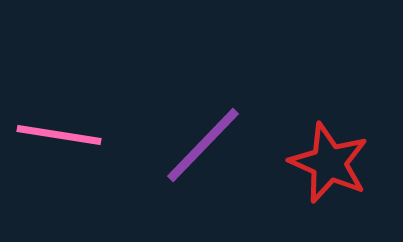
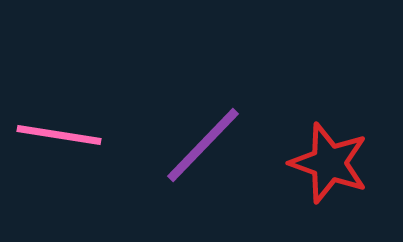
red star: rotated 4 degrees counterclockwise
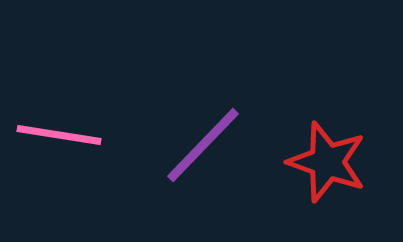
red star: moved 2 px left, 1 px up
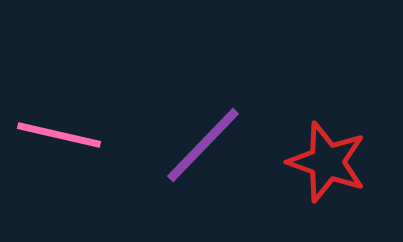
pink line: rotated 4 degrees clockwise
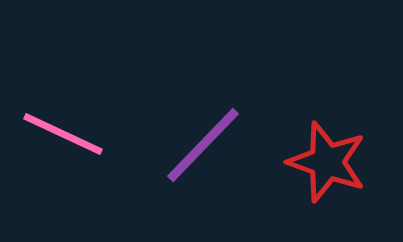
pink line: moved 4 px right, 1 px up; rotated 12 degrees clockwise
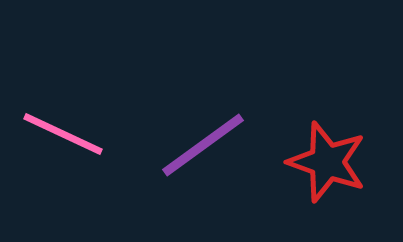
purple line: rotated 10 degrees clockwise
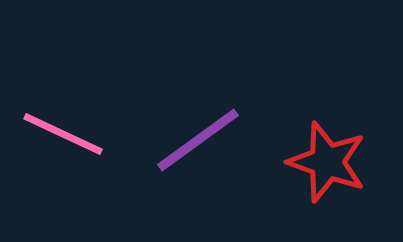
purple line: moved 5 px left, 5 px up
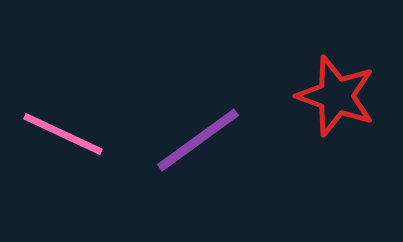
red star: moved 9 px right, 66 px up
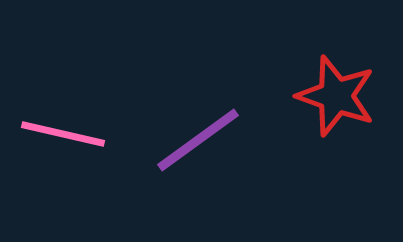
pink line: rotated 12 degrees counterclockwise
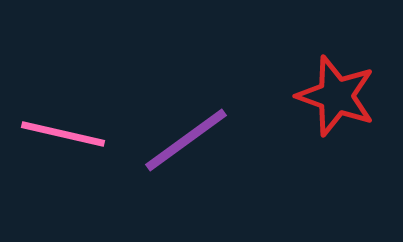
purple line: moved 12 px left
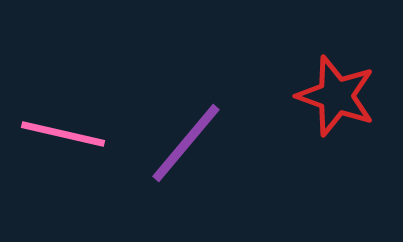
purple line: moved 3 px down; rotated 14 degrees counterclockwise
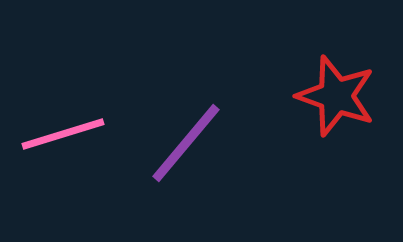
pink line: rotated 30 degrees counterclockwise
